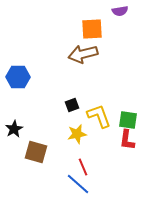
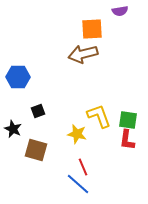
black square: moved 34 px left, 6 px down
black star: moved 1 px left; rotated 18 degrees counterclockwise
yellow star: rotated 24 degrees clockwise
brown square: moved 2 px up
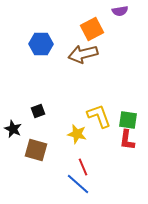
orange square: rotated 25 degrees counterclockwise
blue hexagon: moved 23 px right, 33 px up
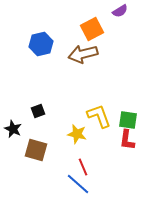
purple semicircle: rotated 21 degrees counterclockwise
blue hexagon: rotated 15 degrees counterclockwise
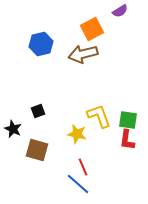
brown square: moved 1 px right
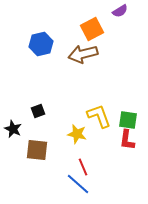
brown square: rotated 10 degrees counterclockwise
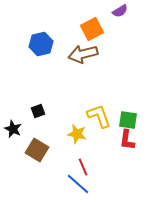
brown square: rotated 25 degrees clockwise
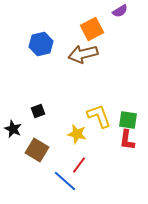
red line: moved 4 px left, 2 px up; rotated 60 degrees clockwise
blue line: moved 13 px left, 3 px up
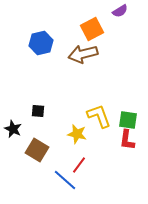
blue hexagon: moved 1 px up
black square: rotated 24 degrees clockwise
blue line: moved 1 px up
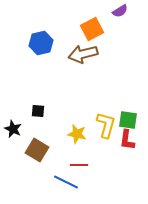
yellow L-shape: moved 7 px right, 9 px down; rotated 36 degrees clockwise
red line: rotated 54 degrees clockwise
blue line: moved 1 px right, 2 px down; rotated 15 degrees counterclockwise
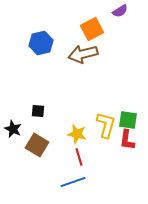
brown square: moved 5 px up
red line: moved 8 px up; rotated 72 degrees clockwise
blue line: moved 7 px right; rotated 45 degrees counterclockwise
